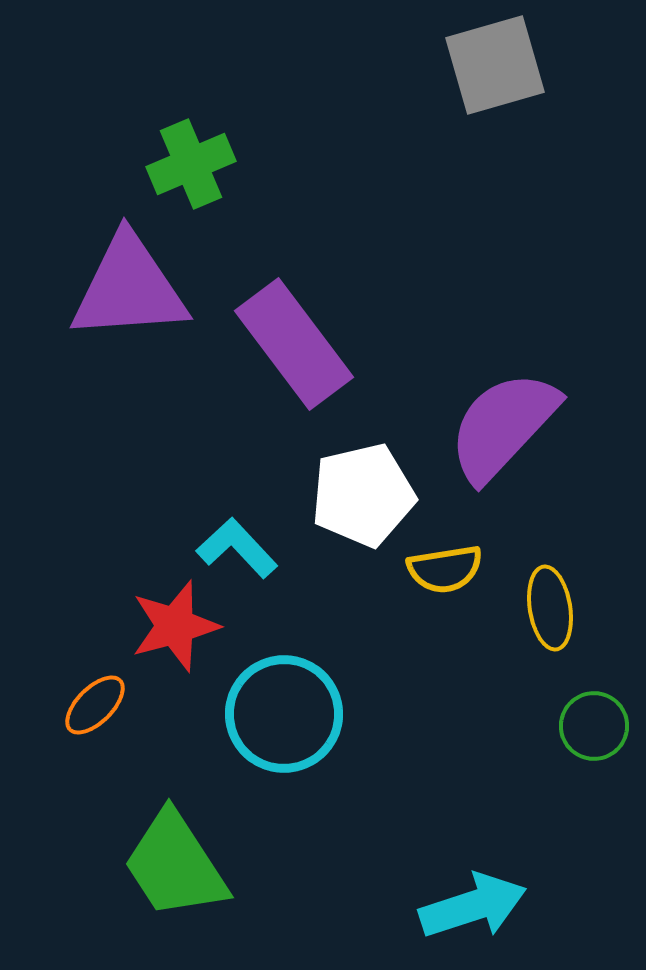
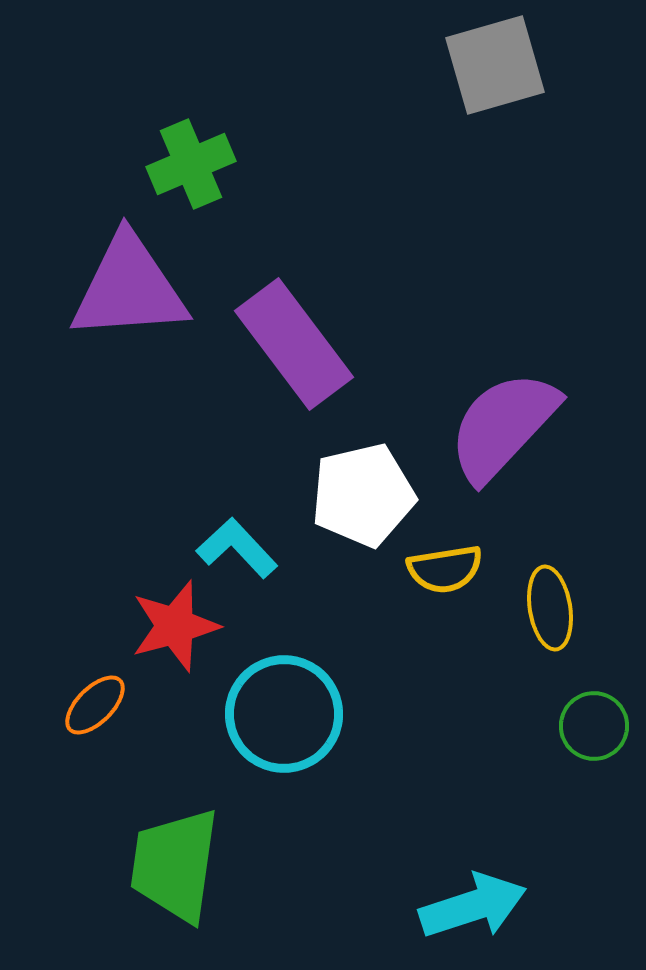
green trapezoid: rotated 41 degrees clockwise
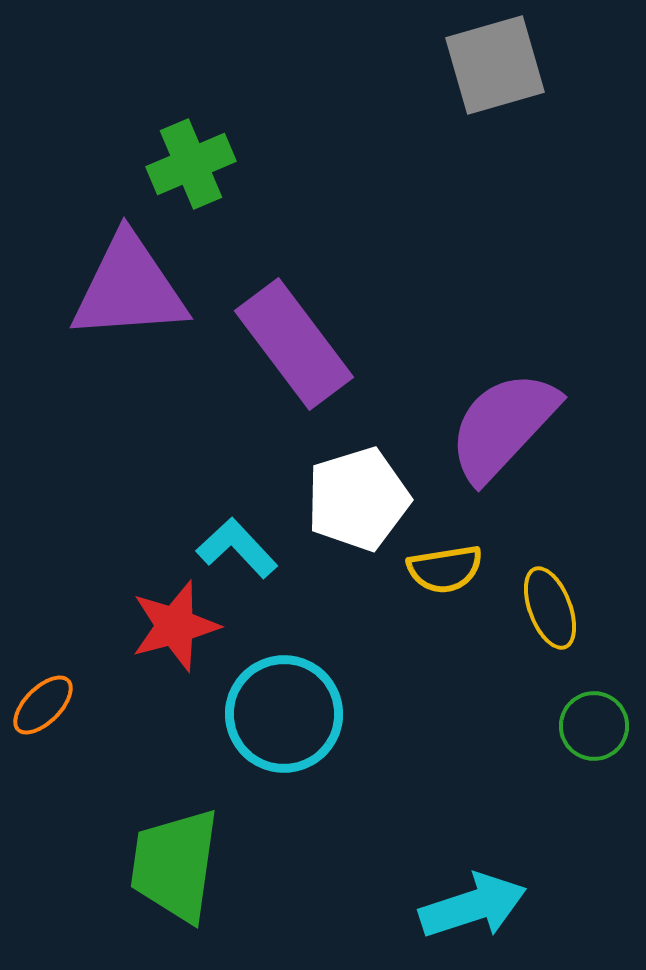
white pentagon: moved 5 px left, 4 px down; rotated 4 degrees counterclockwise
yellow ellipse: rotated 12 degrees counterclockwise
orange ellipse: moved 52 px left
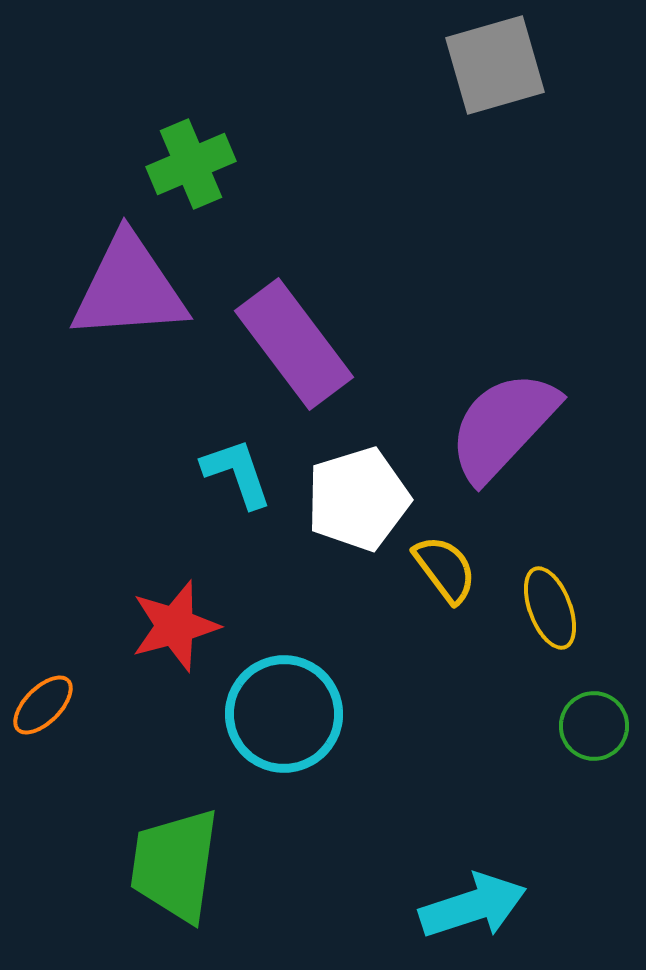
cyan L-shape: moved 75 px up; rotated 24 degrees clockwise
yellow semicircle: rotated 118 degrees counterclockwise
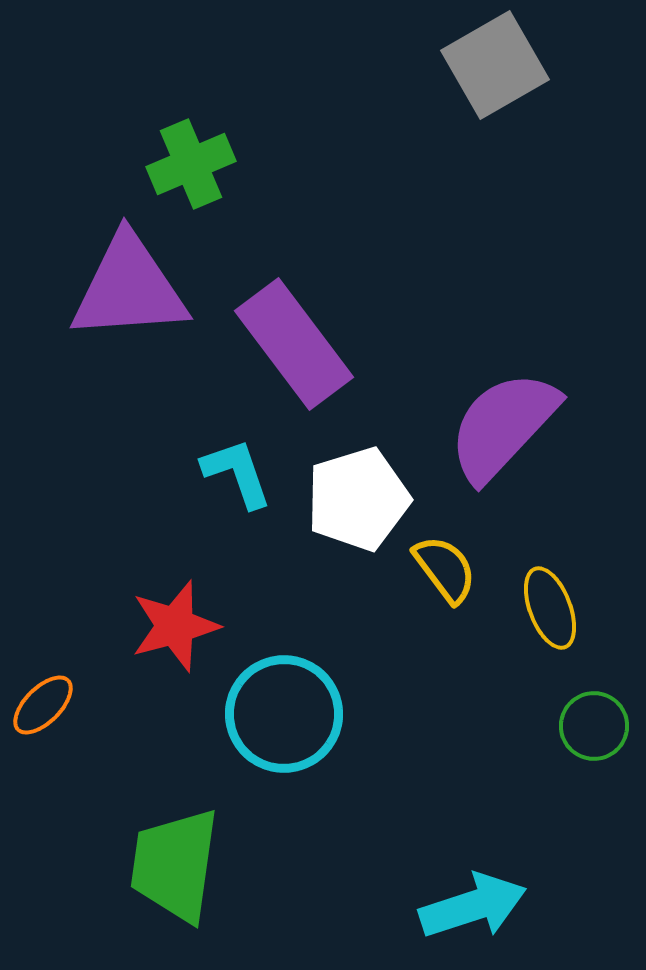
gray square: rotated 14 degrees counterclockwise
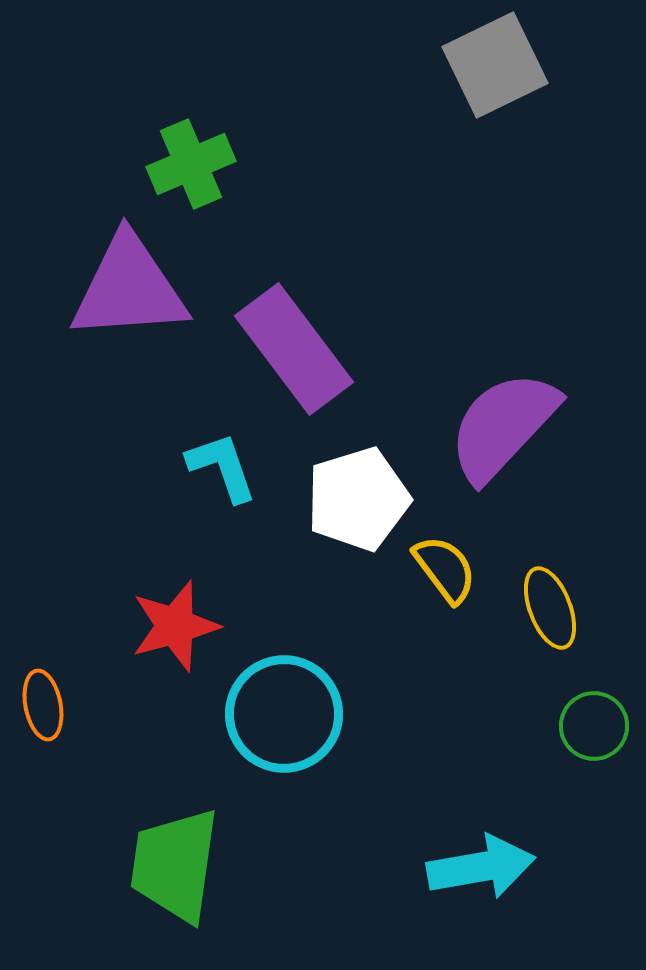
gray square: rotated 4 degrees clockwise
purple rectangle: moved 5 px down
cyan L-shape: moved 15 px left, 6 px up
orange ellipse: rotated 56 degrees counterclockwise
cyan arrow: moved 8 px right, 39 px up; rotated 8 degrees clockwise
